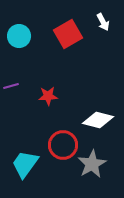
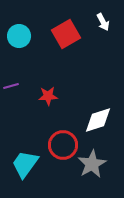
red square: moved 2 px left
white diamond: rotated 32 degrees counterclockwise
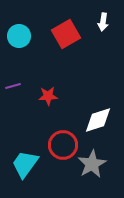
white arrow: rotated 36 degrees clockwise
purple line: moved 2 px right
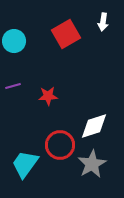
cyan circle: moved 5 px left, 5 px down
white diamond: moved 4 px left, 6 px down
red circle: moved 3 px left
